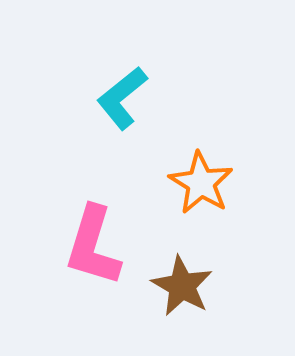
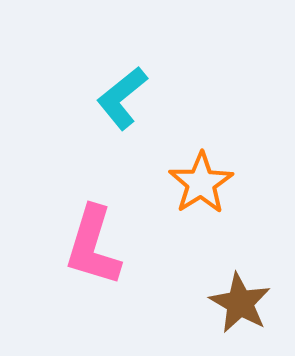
orange star: rotated 8 degrees clockwise
brown star: moved 58 px right, 17 px down
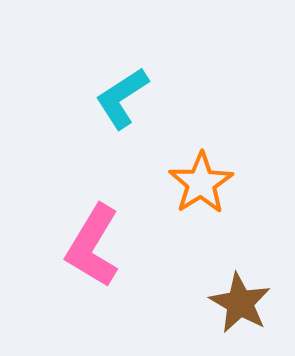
cyan L-shape: rotated 6 degrees clockwise
pink L-shape: rotated 14 degrees clockwise
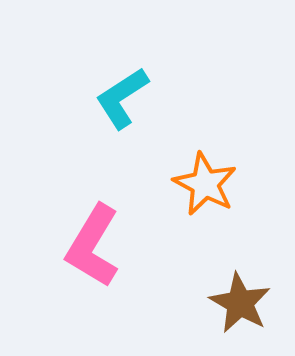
orange star: moved 4 px right, 1 px down; rotated 12 degrees counterclockwise
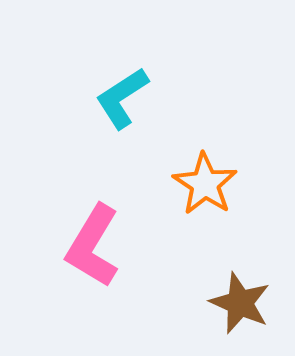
orange star: rotated 6 degrees clockwise
brown star: rotated 6 degrees counterclockwise
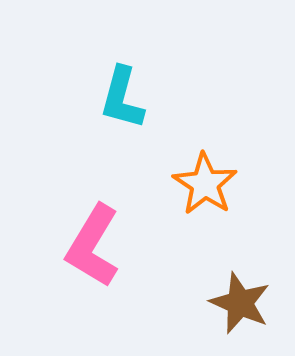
cyan L-shape: rotated 42 degrees counterclockwise
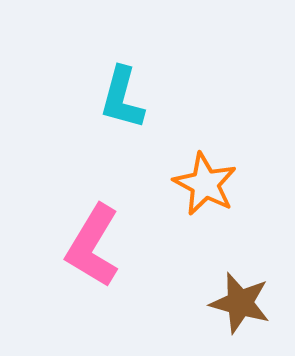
orange star: rotated 6 degrees counterclockwise
brown star: rotated 8 degrees counterclockwise
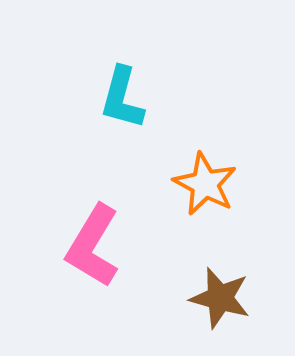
brown star: moved 20 px left, 5 px up
